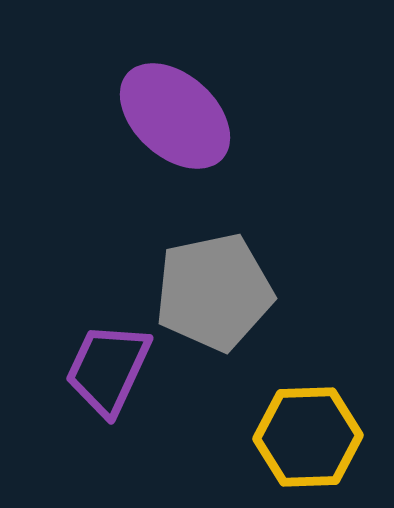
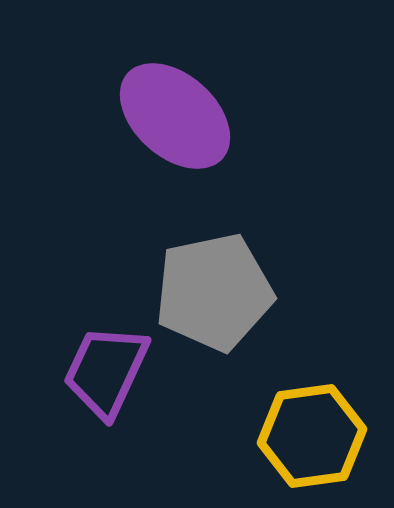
purple trapezoid: moved 2 px left, 2 px down
yellow hexagon: moved 4 px right, 1 px up; rotated 6 degrees counterclockwise
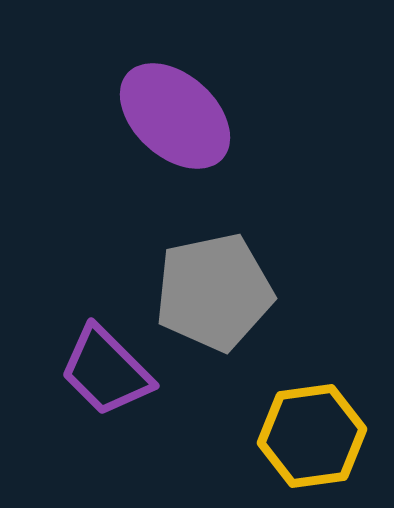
purple trapezoid: rotated 70 degrees counterclockwise
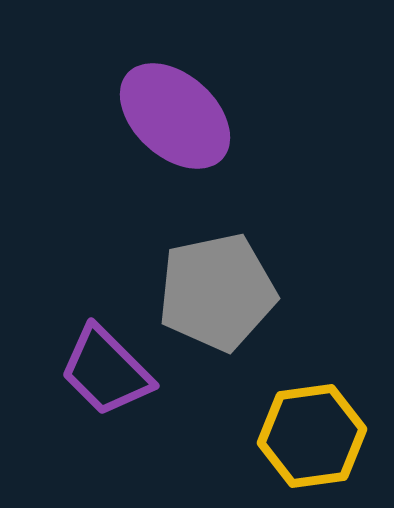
gray pentagon: moved 3 px right
